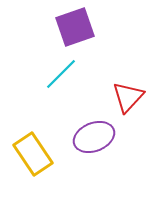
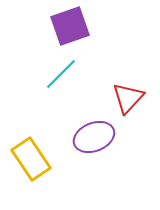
purple square: moved 5 px left, 1 px up
red triangle: moved 1 px down
yellow rectangle: moved 2 px left, 5 px down
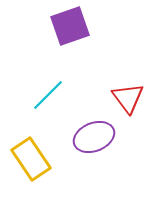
cyan line: moved 13 px left, 21 px down
red triangle: rotated 20 degrees counterclockwise
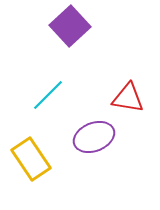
purple square: rotated 24 degrees counterclockwise
red triangle: rotated 44 degrees counterclockwise
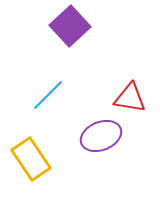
red triangle: moved 2 px right
purple ellipse: moved 7 px right, 1 px up
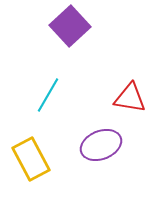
cyan line: rotated 15 degrees counterclockwise
purple ellipse: moved 9 px down
yellow rectangle: rotated 6 degrees clockwise
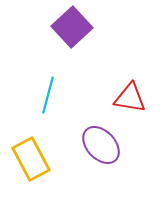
purple square: moved 2 px right, 1 px down
cyan line: rotated 15 degrees counterclockwise
purple ellipse: rotated 69 degrees clockwise
